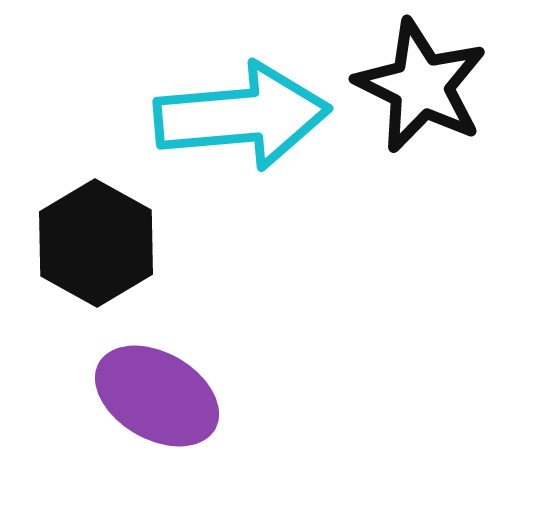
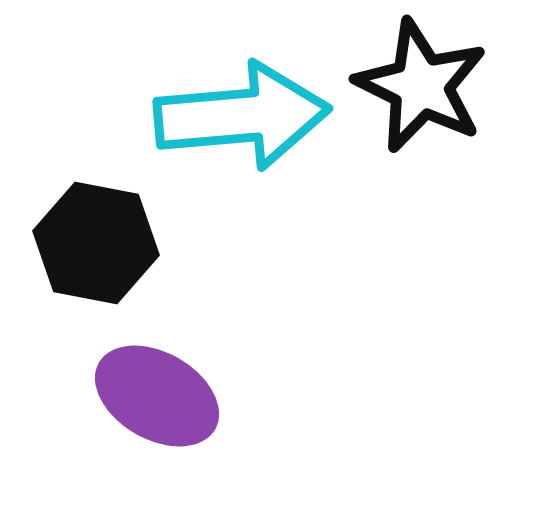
black hexagon: rotated 18 degrees counterclockwise
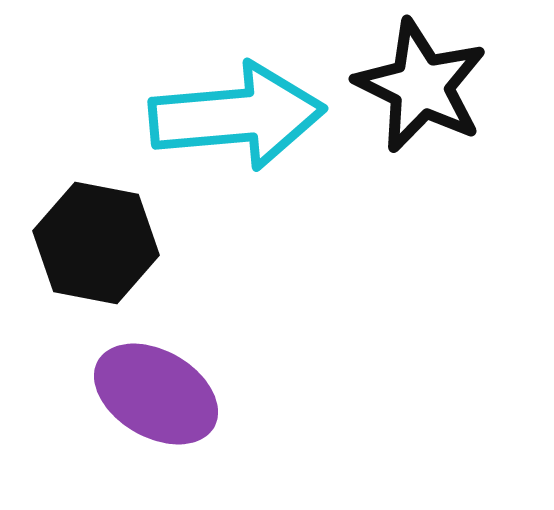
cyan arrow: moved 5 px left
purple ellipse: moved 1 px left, 2 px up
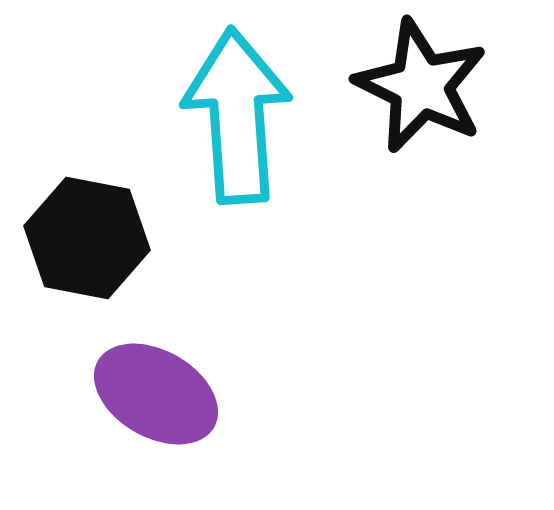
cyan arrow: rotated 89 degrees counterclockwise
black hexagon: moved 9 px left, 5 px up
